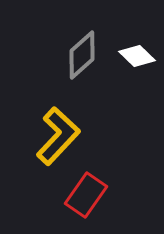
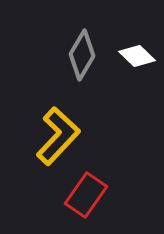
gray diamond: rotated 18 degrees counterclockwise
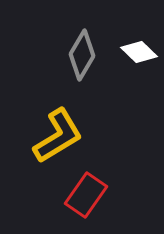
white diamond: moved 2 px right, 4 px up
yellow L-shape: rotated 16 degrees clockwise
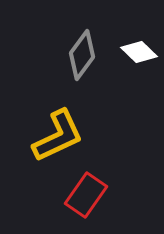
gray diamond: rotated 6 degrees clockwise
yellow L-shape: rotated 6 degrees clockwise
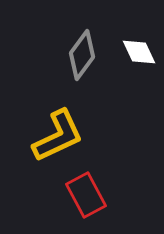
white diamond: rotated 21 degrees clockwise
red rectangle: rotated 63 degrees counterclockwise
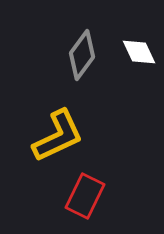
red rectangle: moved 1 px left, 1 px down; rotated 54 degrees clockwise
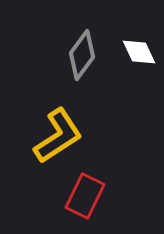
yellow L-shape: rotated 8 degrees counterclockwise
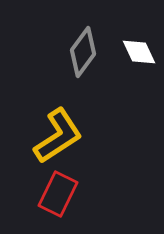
gray diamond: moved 1 px right, 3 px up
red rectangle: moved 27 px left, 2 px up
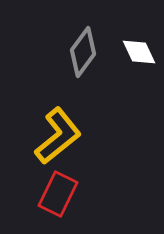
yellow L-shape: rotated 6 degrees counterclockwise
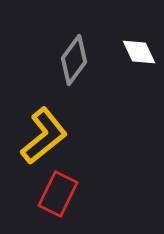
gray diamond: moved 9 px left, 8 px down
yellow L-shape: moved 14 px left
